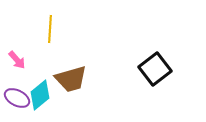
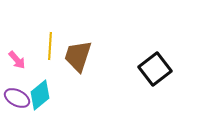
yellow line: moved 17 px down
brown trapezoid: moved 7 px right, 23 px up; rotated 124 degrees clockwise
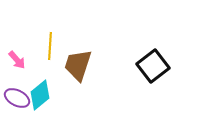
brown trapezoid: moved 9 px down
black square: moved 2 px left, 3 px up
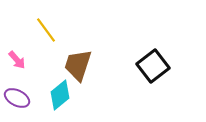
yellow line: moved 4 px left, 16 px up; rotated 40 degrees counterclockwise
cyan diamond: moved 20 px right
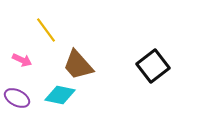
pink arrow: moved 5 px right; rotated 24 degrees counterclockwise
brown trapezoid: rotated 60 degrees counterclockwise
cyan diamond: rotated 52 degrees clockwise
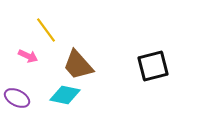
pink arrow: moved 6 px right, 4 px up
black square: rotated 24 degrees clockwise
cyan diamond: moved 5 px right
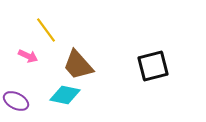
purple ellipse: moved 1 px left, 3 px down
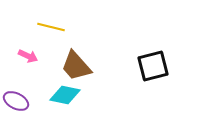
yellow line: moved 5 px right, 3 px up; rotated 40 degrees counterclockwise
brown trapezoid: moved 2 px left, 1 px down
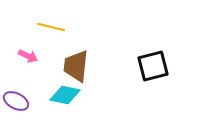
brown trapezoid: rotated 48 degrees clockwise
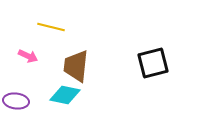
black square: moved 3 px up
purple ellipse: rotated 20 degrees counterclockwise
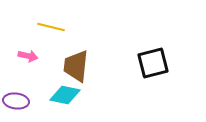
pink arrow: rotated 12 degrees counterclockwise
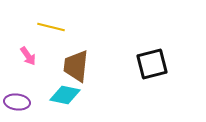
pink arrow: rotated 42 degrees clockwise
black square: moved 1 px left, 1 px down
purple ellipse: moved 1 px right, 1 px down
